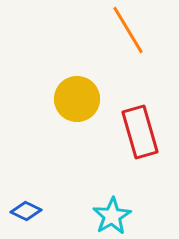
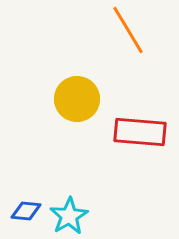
red rectangle: rotated 69 degrees counterclockwise
blue diamond: rotated 20 degrees counterclockwise
cyan star: moved 43 px left
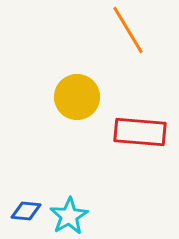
yellow circle: moved 2 px up
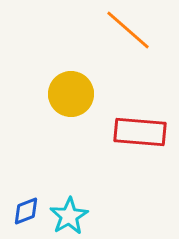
orange line: rotated 18 degrees counterclockwise
yellow circle: moved 6 px left, 3 px up
blue diamond: rotated 28 degrees counterclockwise
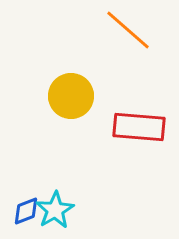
yellow circle: moved 2 px down
red rectangle: moved 1 px left, 5 px up
cyan star: moved 14 px left, 6 px up
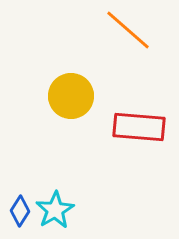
blue diamond: moved 6 px left; rotated 36 degrees counterclockwise
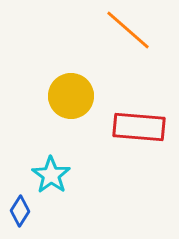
cyan star: moved 4 px left, 35 px up; rotated 6 degrees counterclockwise
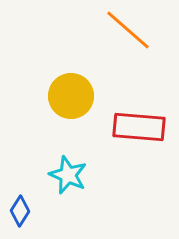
cyan star: moved 17 px right; rotated 12 degrees counterclockwise
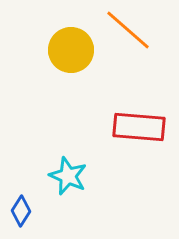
yellow circle: moved 46 px up
cyan star: moved 1 px down
blue diamond: moved 1 px right
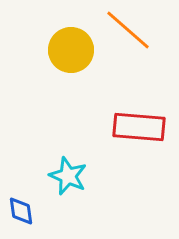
blue diamond: rotated 40 degrees counterclockwise
